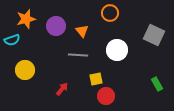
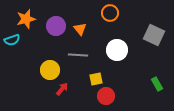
orange triangle: moved 2 px left, 2 px up
yellow circle: moved 25 px right
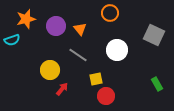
gray line: rotated 30 degrees clockwise
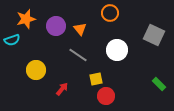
yellow circle: moved 14 px left
green rectangle: moved 2 px right; rotated 16 degrees counterclockwise
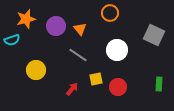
green rectangle: rotated 48 degrees clockwise
red arrow: moved 10 px right
red circle: moved 12 px right, 9 px up
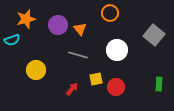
purple circle: moved 2 px right, 1 px up
gray square: rotated 15 degrees clockwise
gray line: rotated 18 degrees counterclockwise
red circle: moved 2 px left
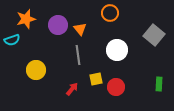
gray line: rotated 66 degrees clockwise
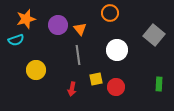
cyan semicircle: moved 4 px right
red arrow: rotated 152 degrees clockwise
